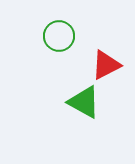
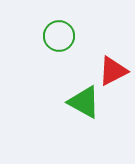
red triangle: moved 7 px right, 6 px down
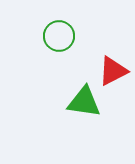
green triangle: rotated 21 degrees counterclockwise
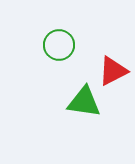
green circle: moved 9 px down
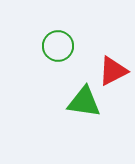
green circle: moved 1 px left, 1 px down
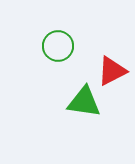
red triangle: moved 1 px left
